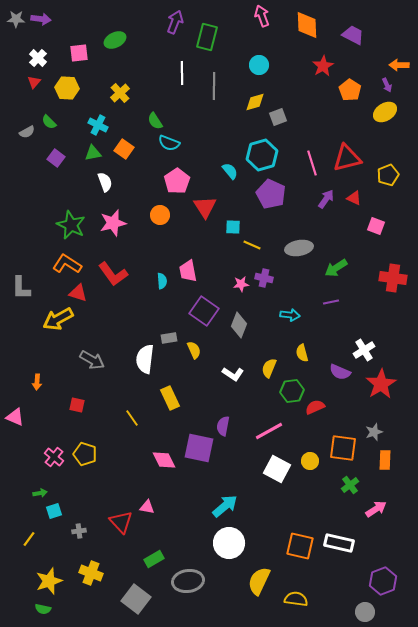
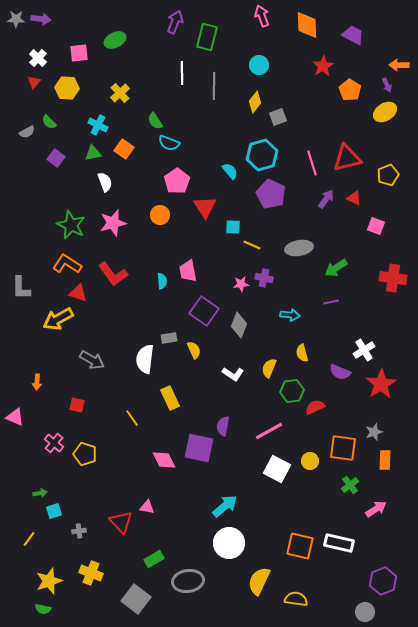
yellow diamond at (255, 102): rotated 35 degrees counterclockwise
pink cross at (54, 457): moved 14 px up
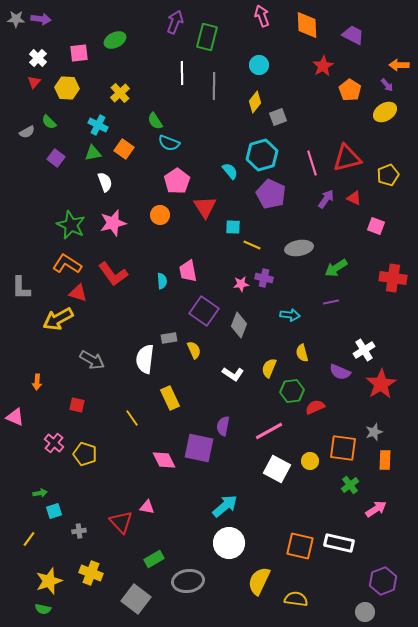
purple arrow at (387, 85): rotated 16 degrees counterclockwise
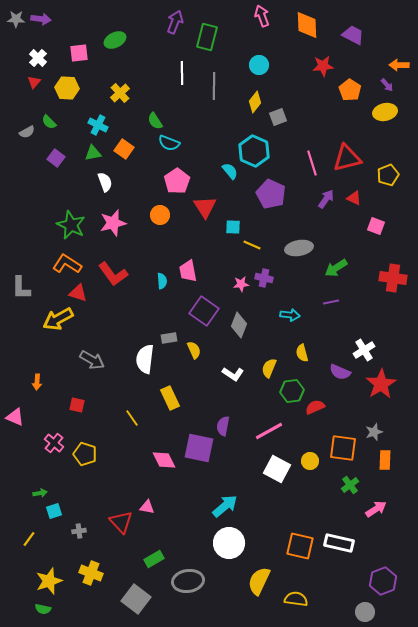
red star at (323, 66): rotated 25 degrees clockwise
yellow ellipse at (385, 112): rotated 20 degrees clockwise
cyan hexagon at (262, 155): moved 8 px left, 4 px up; rotated 20 degrees counterclockwise
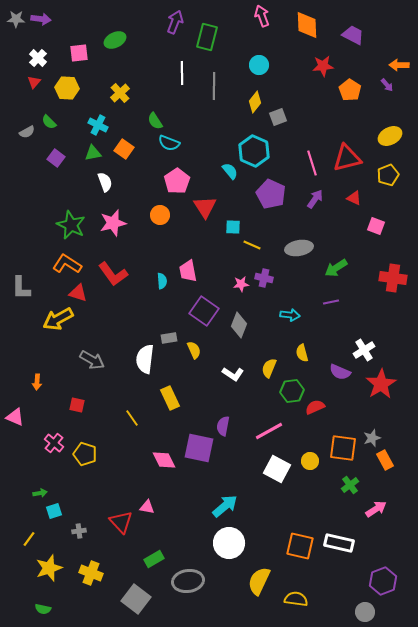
yellow ellipse at (385, 112): moved 5 px right, 24 px down; rotated 15 degrees counterclockwise
purple arrow at (326, 199): moved 11 px left
gray star at (374, 432): moved 2 px left, 6 px down
orange rectangle at (385, 460): rotated 30 degrees counterclockwise
yellow star at (49, 581): moved 13 px up
